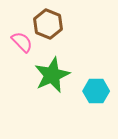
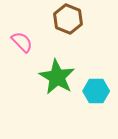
brown hexagon: moved 20 px right, 5 px up
green star: moved 5 px right, 2 px down; rotated 18 degrees counterclockwise
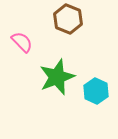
green star: rotated 21 degrees clockwise
cyan hexagon: rotated 25 degrees clockwise
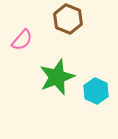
pink semicircle: moved 2 px up; rotated 85 degrees clockwise
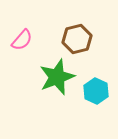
brown hexagon: moved 9 px right, 20 px down; rotated 24 degrees clockwise
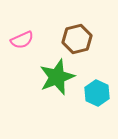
pink semicircle: rotated 25 degrees clockwise
cyan hexagon: moved 1 px right, 2 px down
